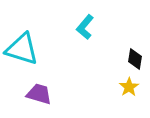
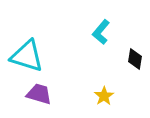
cyan L-shape: moved 16 px right, 5 px down
cyan triangle: moved 5 px right, 7 px down
yellow star: moved 25 px left, 9 px down
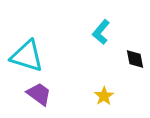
black diamond: rotated 20 degrees counterclockwise
purple trapezoid: rotated 20 degrees clockwise
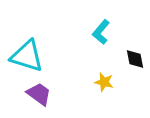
yellow star: moved 14 px up; rotated 24 degrees counterclockwise
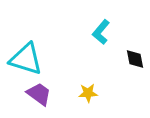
cyan triangle: moved 1 px left, 3 px down
yellow star: moved 16 px left, 11 px down; rotated 18 degrees counterclockwise
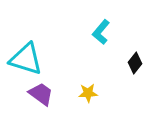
black diamond: moved 4 px down; rotated 50 degrees clockwise
purple trapezoid: moved 2 px right
